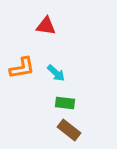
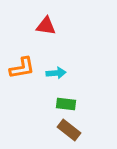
cyan arrow: rotated 48 degrees counterclockwise
green rectangle: moved 1 px right, 1 px down
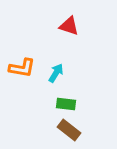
red triangle: moved 23 px right; rotated 10 degrees clockwise
orange L-shape: rotated 20 degrees clockwise
cyan arrow: rotated 54 degrees counterclockwise
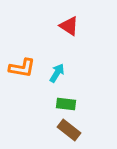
red triangle: rotated 15 degrees clockwise
cyan arrow: moved 1 px right
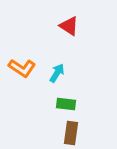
orange L-shape: rotated 24 degrees clockwise
brown rectangle: moved 2 px right, 3 px down; rotated 60 degrees clockwise
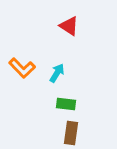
orange L-shape: rotated 12 degrees clockwise
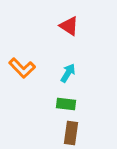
cyan arrow: moved 11 px right
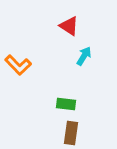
orange L-shape: moved 4 px left, 3 px up
cyan arrow: moved 16 px right, 17 px up
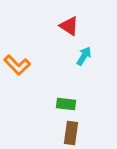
orange L-shape: moved 1 px left
